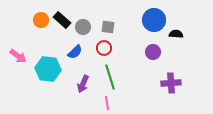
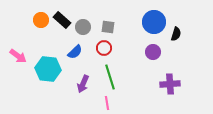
blue circle: moved 2 px down
black semicircle: rotated 104 degrees clockwise
purple cross: moved 1 px left, 1 px down
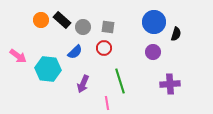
green line: moved 10 px right, 4 px down
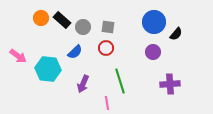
orange circle: moved 2 px up
black semicircle: rotated 24 degrees clockwise
red circle: moved 2 px right
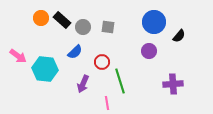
black semicircle: moved 3 px right, 2 px down
red circle: moved 4 px left, 14 px down
purple circle: moved 4 px left, 1 px up
cyan hexagon: moved 3 px left
purple cross: moved 3 px right
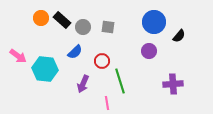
red circle: moved 1 px up
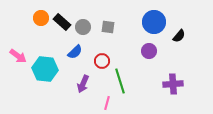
black rectangle: moved 2 px down
pink line: rotated 24 degrees clockwise
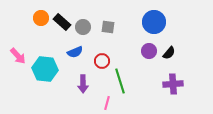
black semicircle: moved 10 px left, 17 px down
blue semicircle: rotated 21 degrees clockwise
pink arrow: rotated 12 degrees clockwise
purple arrow: rotated 24 degrees counterclockwise
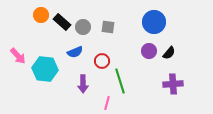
orange circle: moved 3 px up
